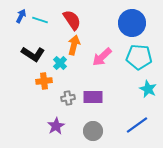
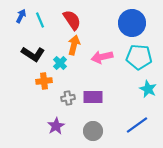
cyan line: rotated 49 degrees clockwise
pink arrow: rotated 30 degrees clockwise
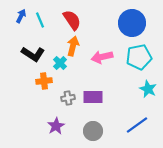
orange arrow: moved 1 px left, 1 px down
cyan pentagon: rotated 15 degrees counterclockwise
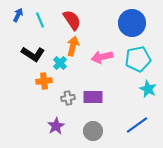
blue arrow: moved 3 px left, 1 px up
cyan pentagon: moved 1 px left, 2 px down
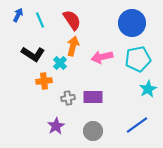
cyan star: rotated 18 degrees clockwise
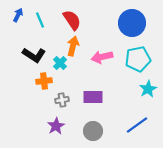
black L-shape: moved 1 px right, 1 px down
gray cross: moved 6 px left, 2 px down
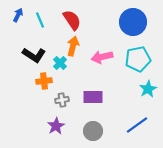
blue circle: moved 1 px right, 1 px up
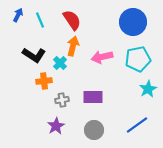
gray circle: moved 1 px right, 1 px up
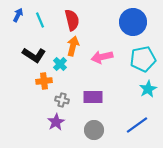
red semicircle: rotated 20 degrees clockwise
cyan pentagon: moved 5 px right
cyan cross: moved 1 px down
gray cross: rotated 24 degrees clockwise
purple star: moved 4 px up
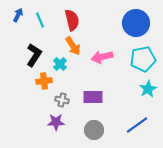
blue circle: moved 3 px right, 1 px down
orange arrow: rotated 132 degrees clockwise
black L-shape: rotated 90 degrees counterclockwise
purple star: rotated 30 degrees clockwise
